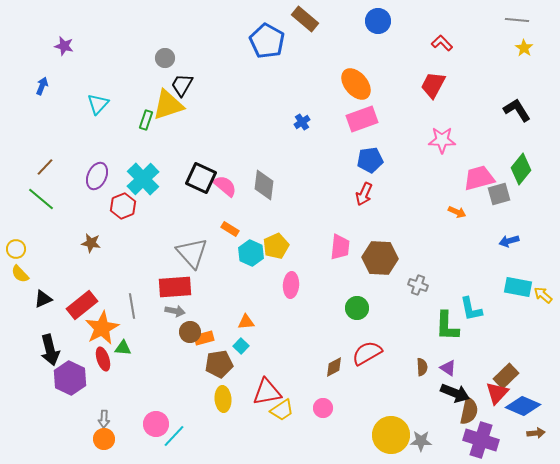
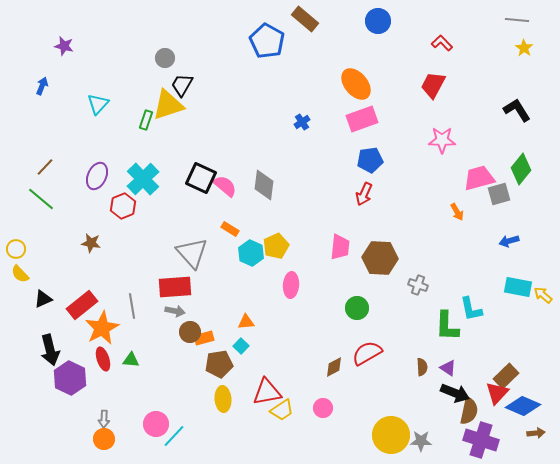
orange arrow at (457, 212): rotated 36 degrees clockwise
green triangle at (123, 348): moved 8 px right, 12 px down
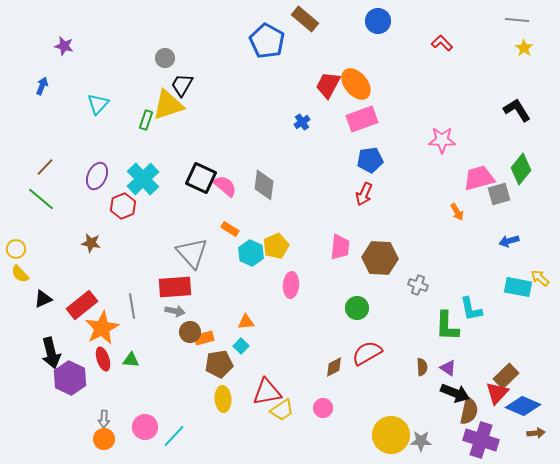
red trapezoid at (433, 85): moved 105 px left
yellow arrow at (543, 295): moved 3 px left, 17 px up
black arrow at (50, 350): moved 1 px right, 3 px down
pink circle at (156, 424): moved 11 px left, 3 px down
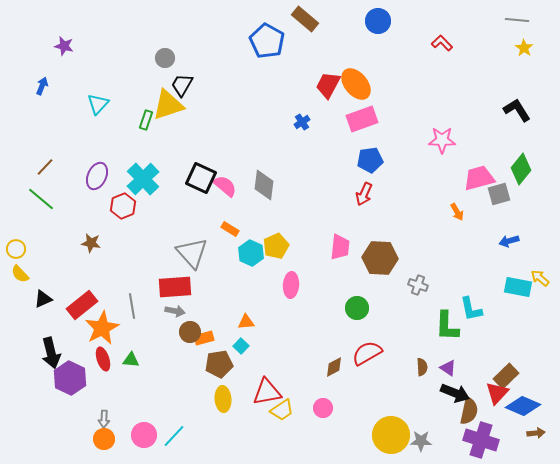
pink circle at (145, 427): moved 1 px left, 8 px down
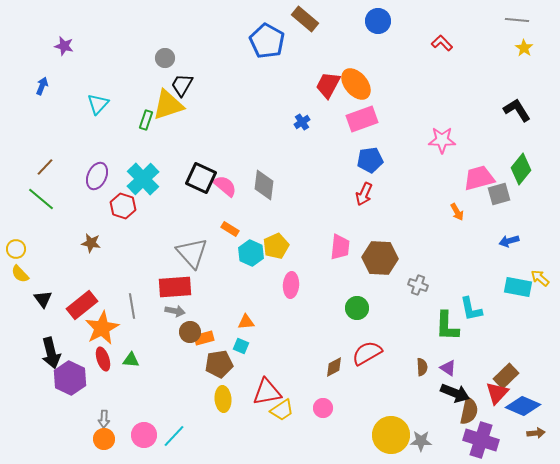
red hexagon at (123, 206): rotated 20 degrees counterclockwise
black triangle at (43, 299): rotated 42 degrees counterclockwise
cyan square at (241, 346): rotated 21 degrees counterclockwise
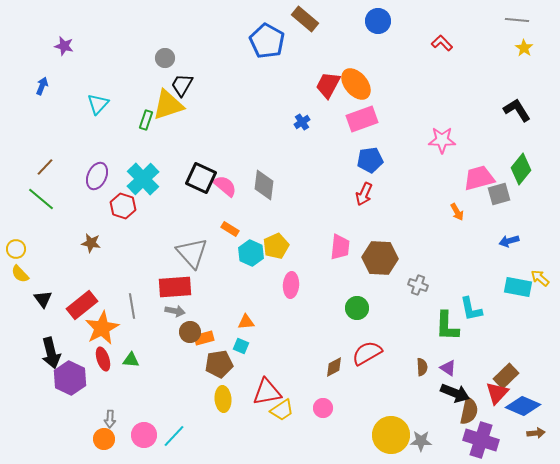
gray arrow at (104, 419): moved 6 px right
